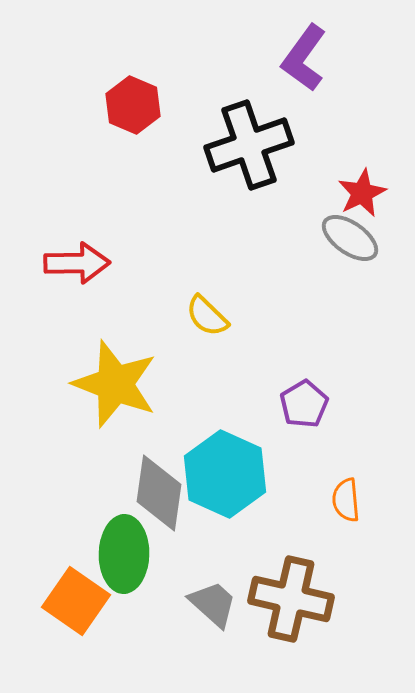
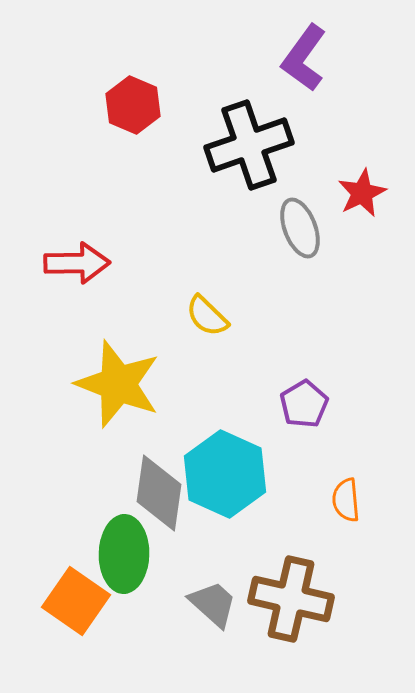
gray ellipse: moved 50 px left, 10 px up; rotated 34 degrees clockwise
yellow star: moved 3 px right
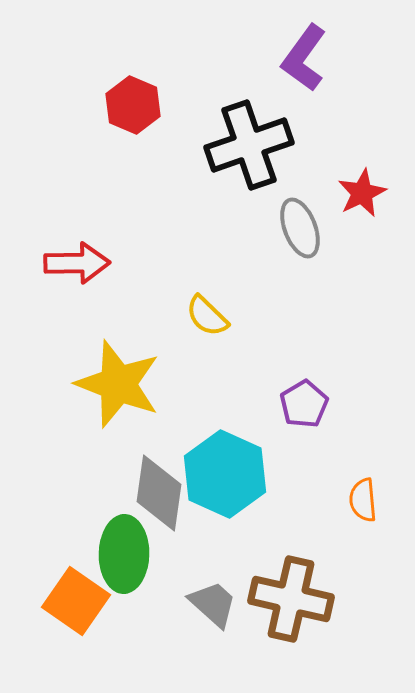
orange semicircle: moved 17 px right
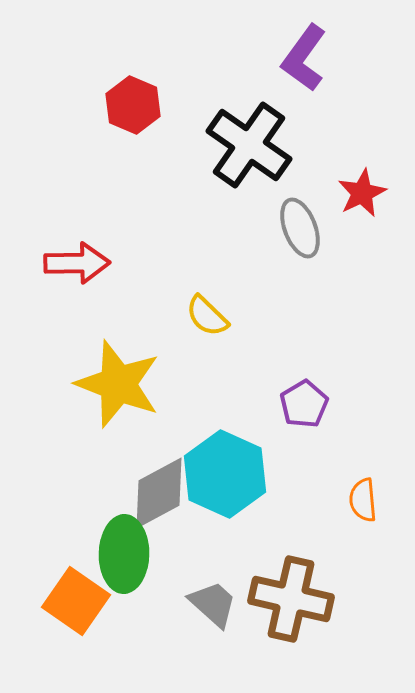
black cross: rotated 36 degrees counterclockwise
gray diamond: rotated 54 degrees clockwise
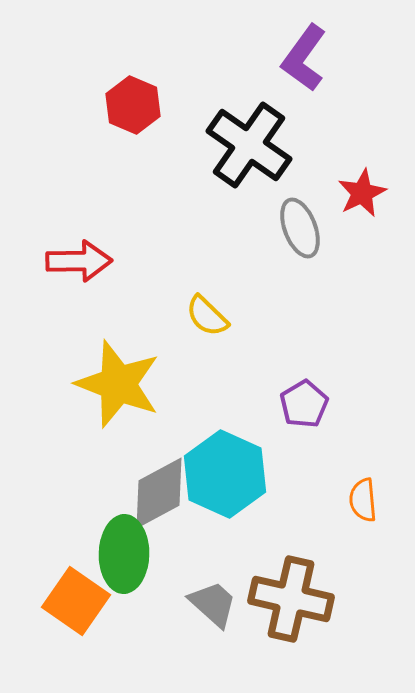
red arrow: moved 2 px right, 2 px up
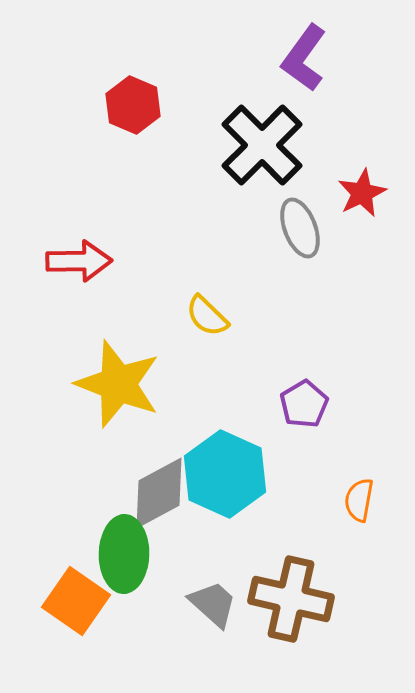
black cross: moved 13 px right; rotated 10 degrees clockwise
orange semicircle: moved 4 px left; rotated 15 degrees clockwise
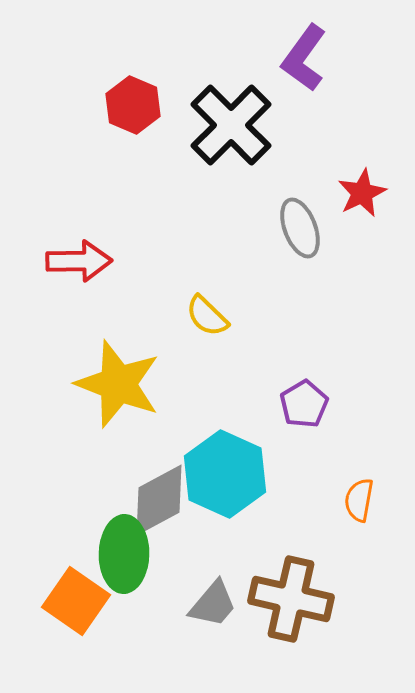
black cross: moved 31 px left, 20 px up
gray diamond: moved 7 px down
gray trapezoid: rotated 88 degrees clockwise
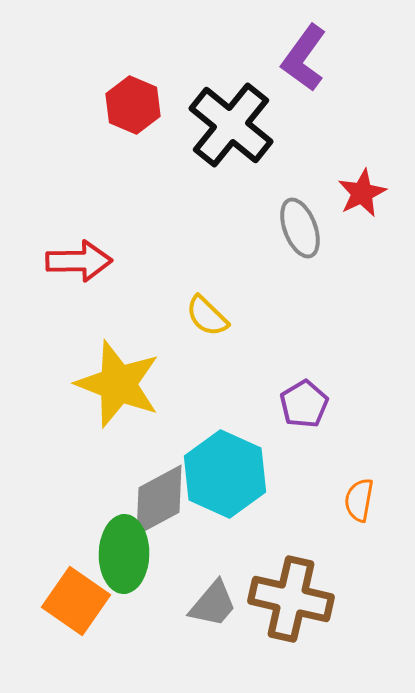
black cross: rotated 6 degrees counterclockwise
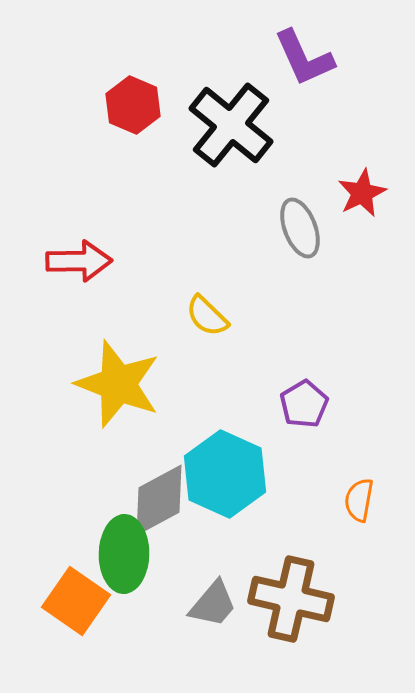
purple L-shape: rotated 60 degrees counterclockwise
